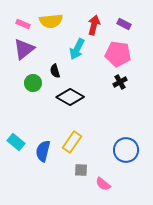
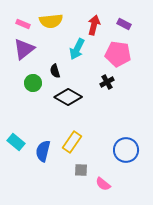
black cross: moved 13 px left
black diamond: moved 2 px left
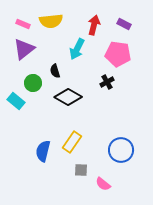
cyan rectangle: moved 41 px up
blue circle: moved 5 px left
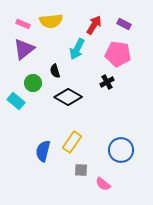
red arrow: rotated 18 degrees clockwise
